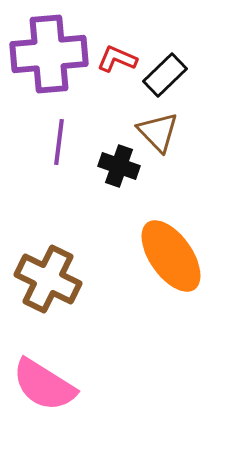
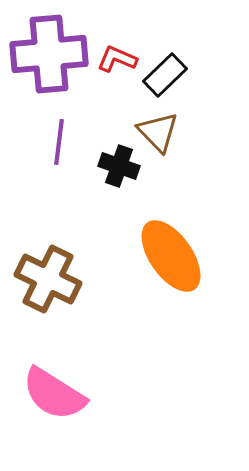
pink semicircle: moved 10 px right, 9 px down
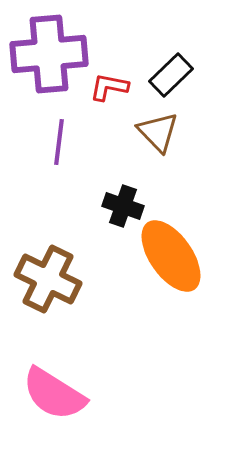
red L-shape: moved 8 px left, 28 px down; rotated 12 degrees counterclockwise
black rectangle: moved 6 px right
black cross: moved 4 px right, 40 px down
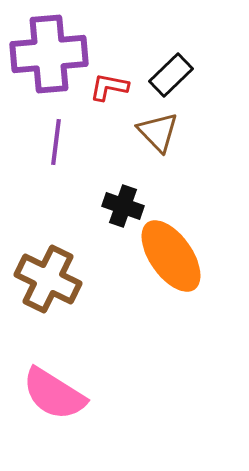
purple line: moved 3 px left
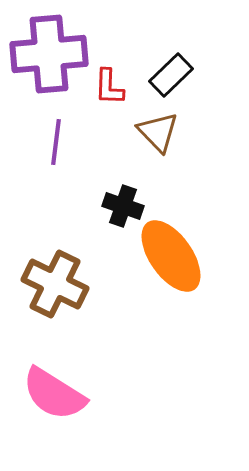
red L-shape: rotated 99 degrees counterclockwise
brown cross: moved 7 px right, 5 px down
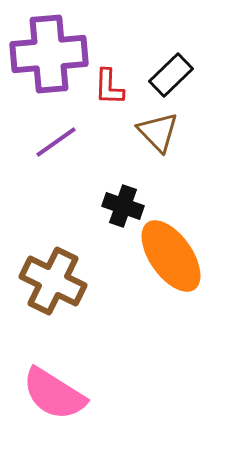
purple line: rotated 48 degrees clockwise
brown cross: moved 2 px left, 3 px up
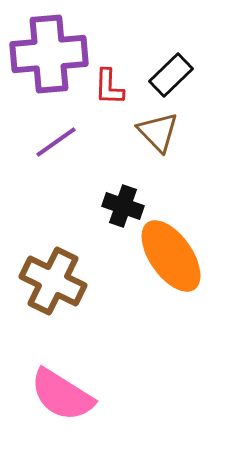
pink semicircle: moved 8 px right, 1 px down
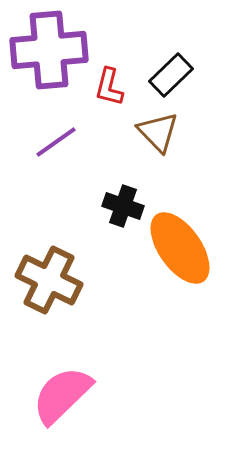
purple cross: moved 4 px up
red L-shape: rotated 12 degrees clockwise
orange ellipse: moved 9 px right, 8 px up
brown cross: moved 4 px left, 1 px up
pink semicircle: rotated 104 degrees clockwise
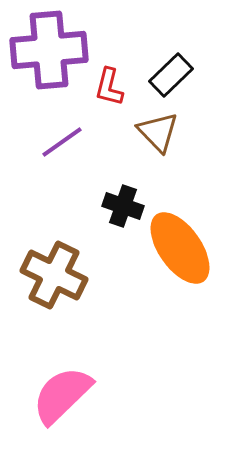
purple line: moved 6 px right
brown cross: moved 5 px right, 5 px up
